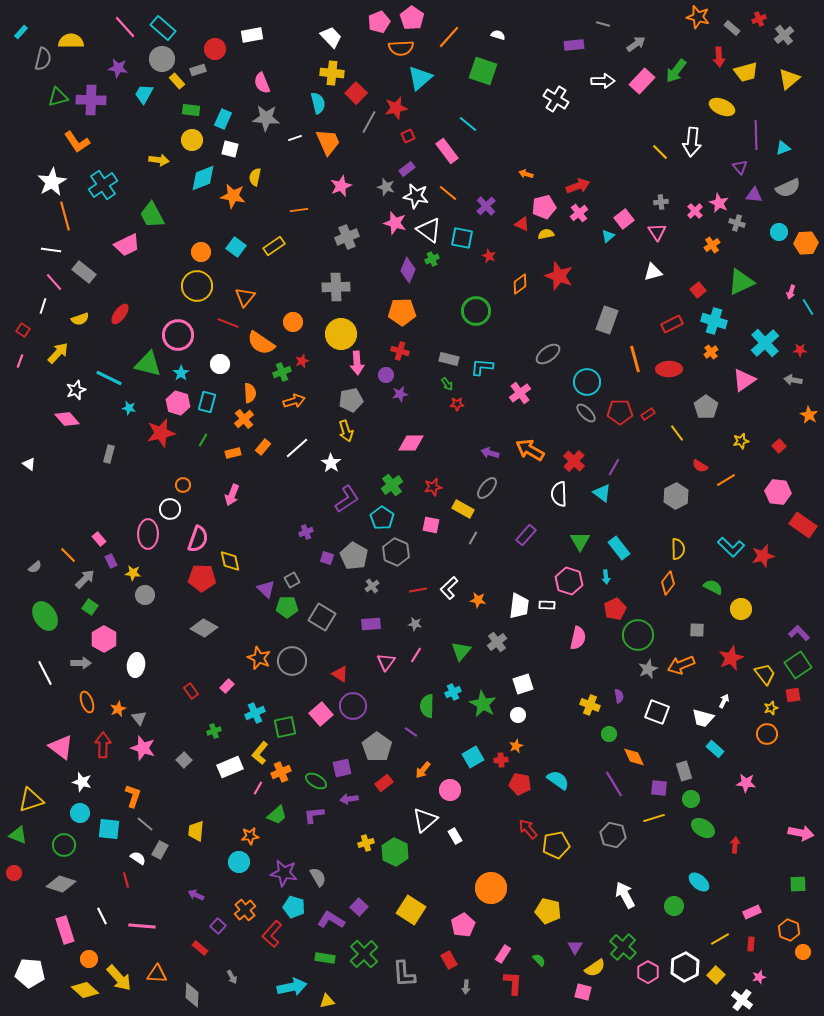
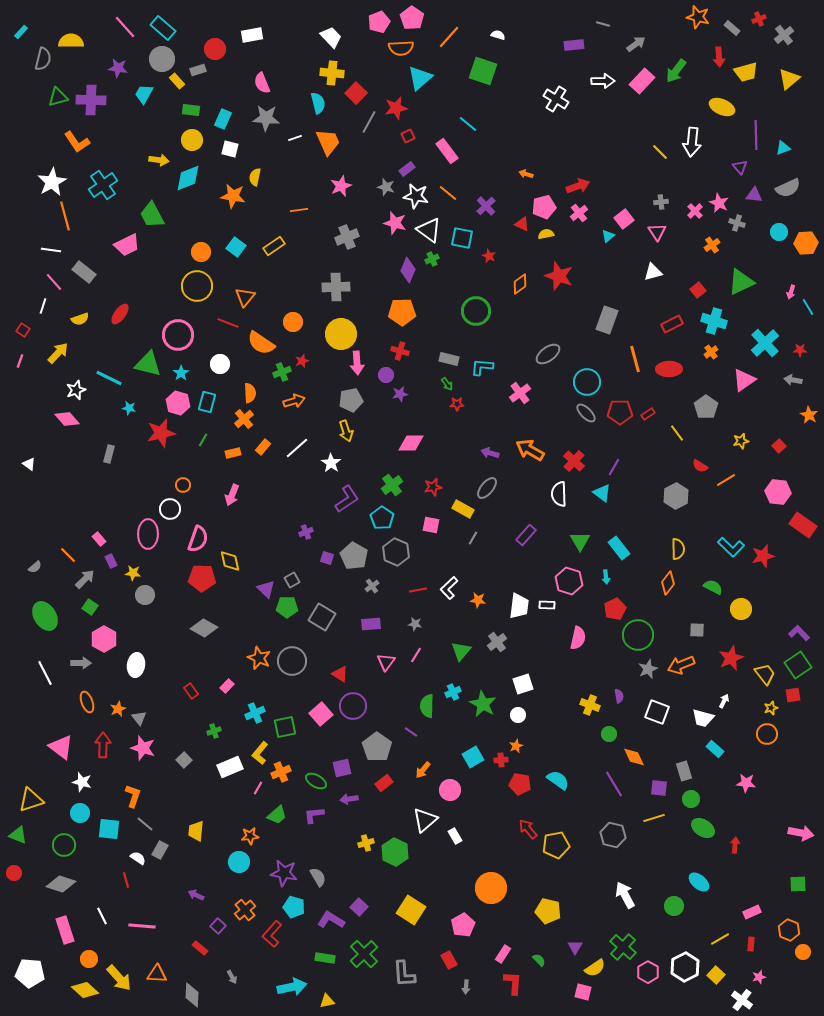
cyan diamond at (203, 178): moved 15 px left
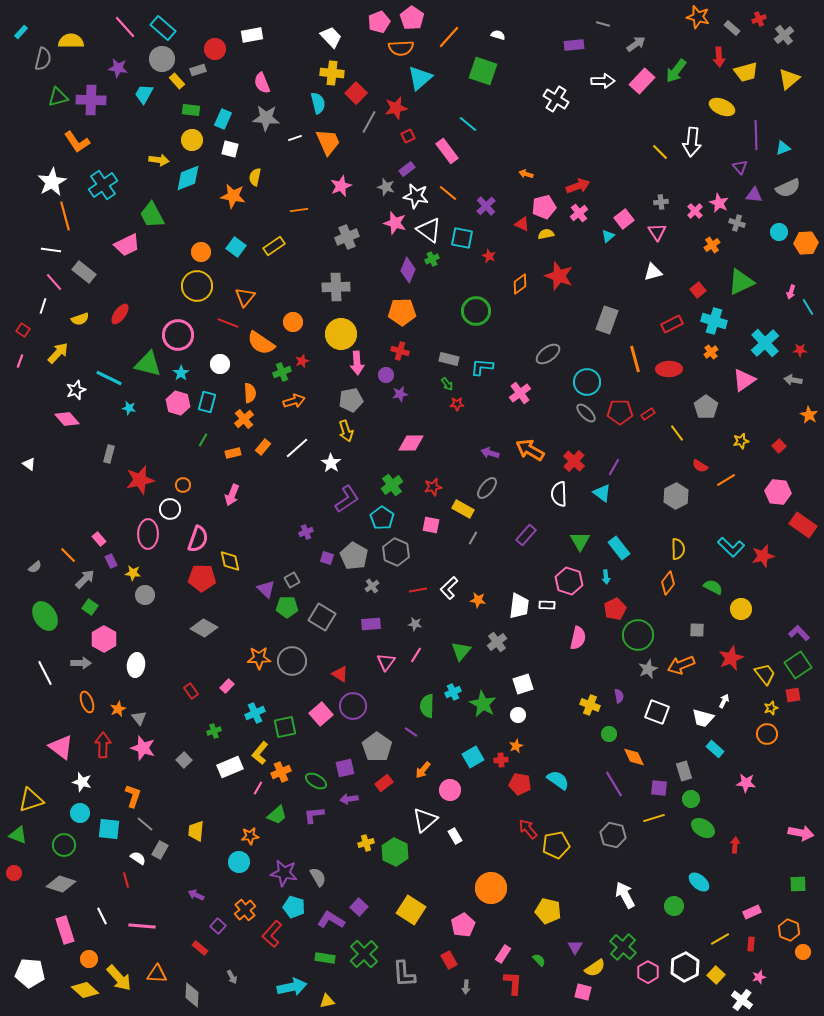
red star at (161, 433): moved 21 px left, 47 px down
orange star at (259, 658): rotated 25 degrees counterclockwise
purple square at (342, 768): moved 3 px right
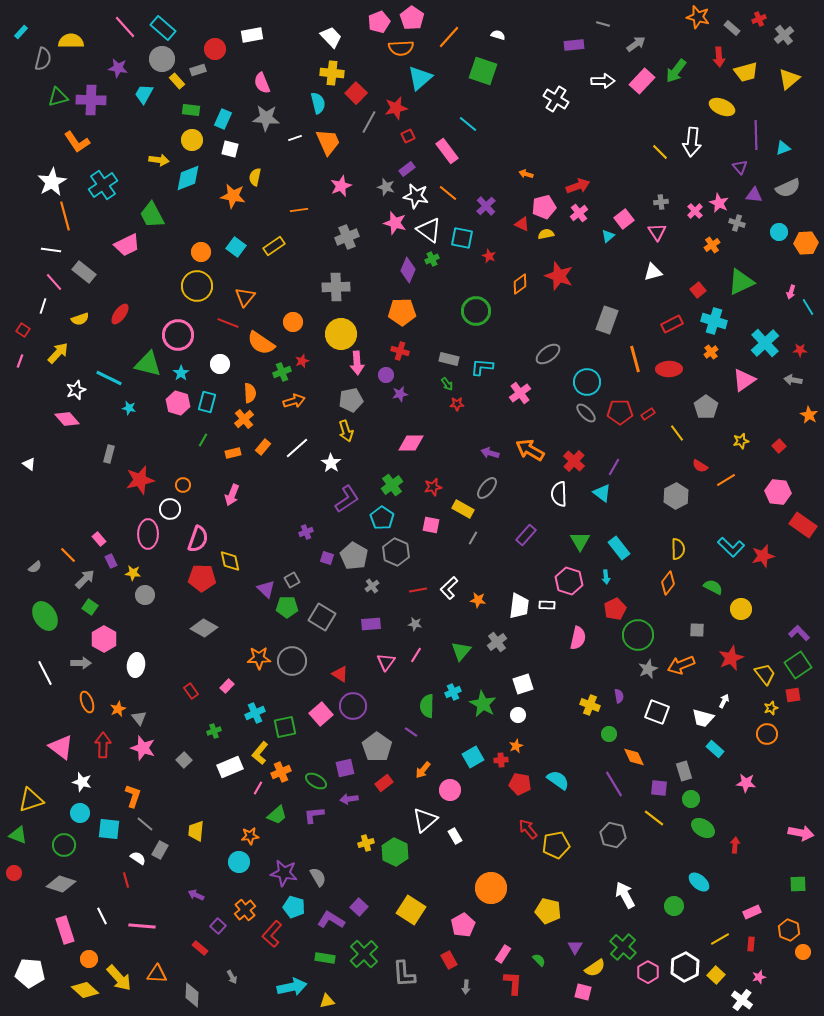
yellow line at (654, 818): rotated 55 degrees clockwise
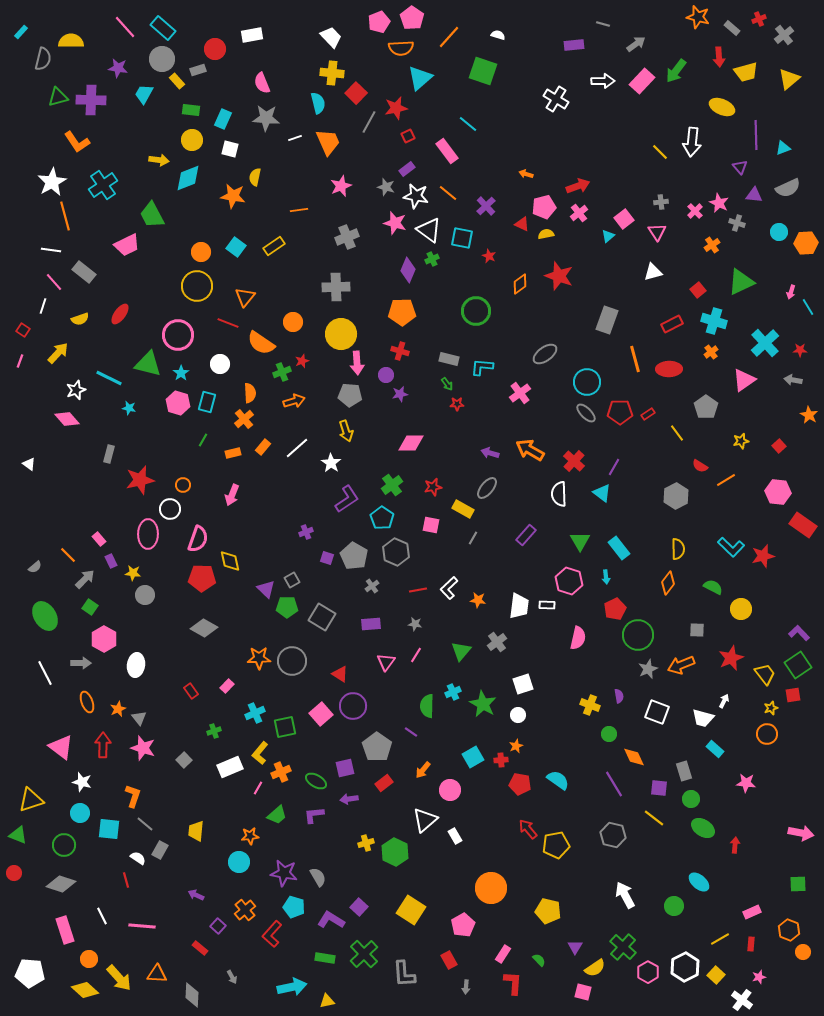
gray ellipse at (548, 354): moved 3 px left
gray pentagon at (351, 400): moved 1 px left, 5 px up; rotated 15 degrees clockwise
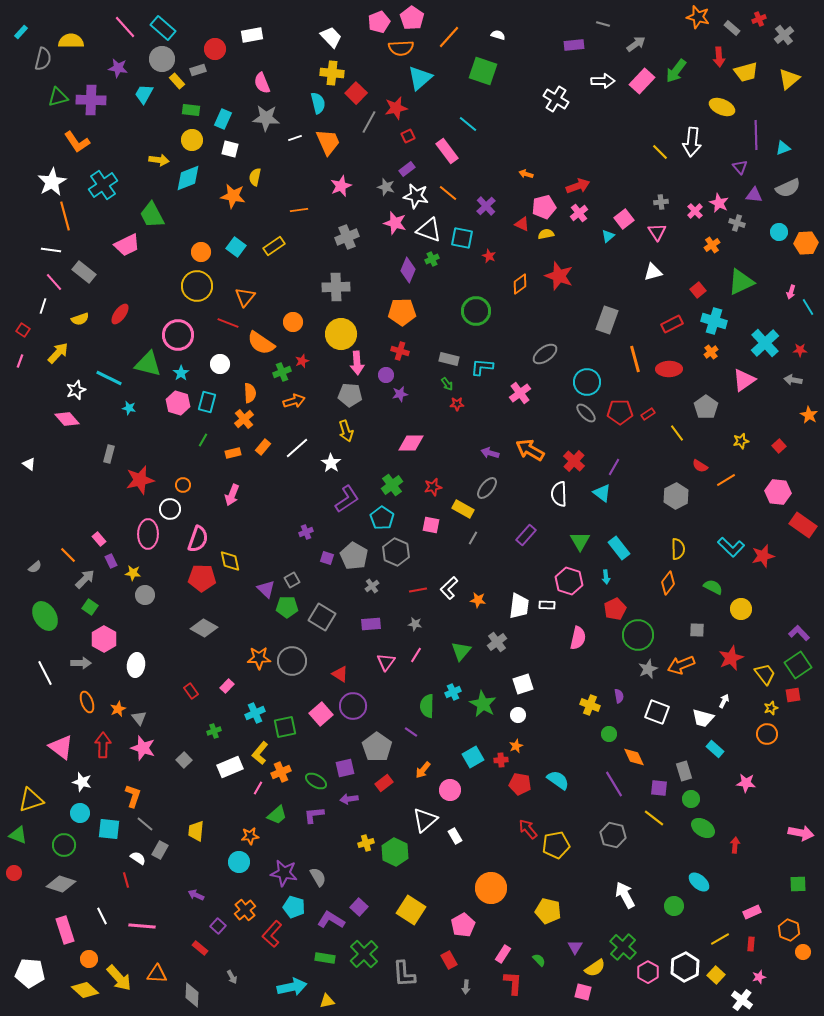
white triangle at (429, 230): rotated 16 degrees counterclockwise
